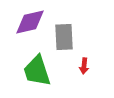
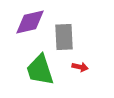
red arrow: moved 4 px left, 1 px down; rotated 84 degrees counterclockwise
green trapezoid: moved 3 px right, 1 px up
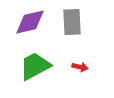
gray rectangle: moved 8 px right, 15 px up
green trapezoid: moved 5 px left, 4 px up; rotated 80 degrees clockwise
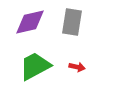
gray rectangle: rotated 12 degrees clockwise
red arrow: moved 3 px left
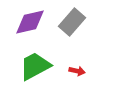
gray rectangle: rotated 32 degrees clockwise
red arrow: moved 4 px down
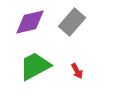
red arrow: rotated 49 degrees clockwise
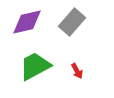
purple diamond: moved 3 px left
